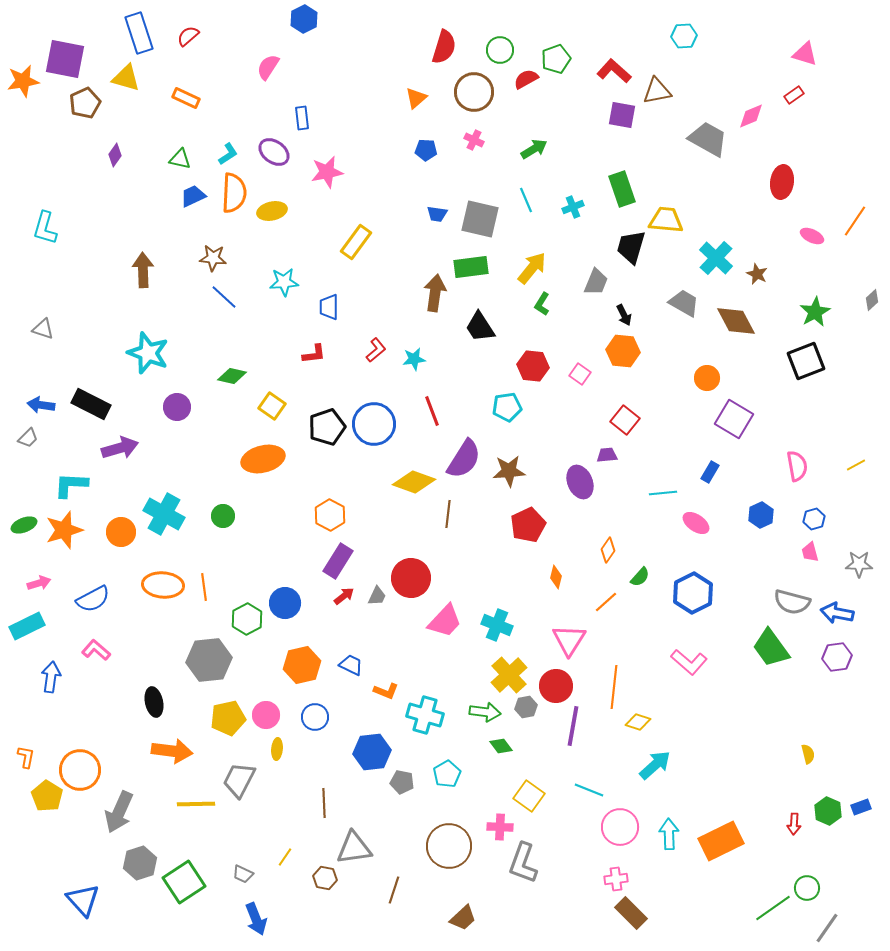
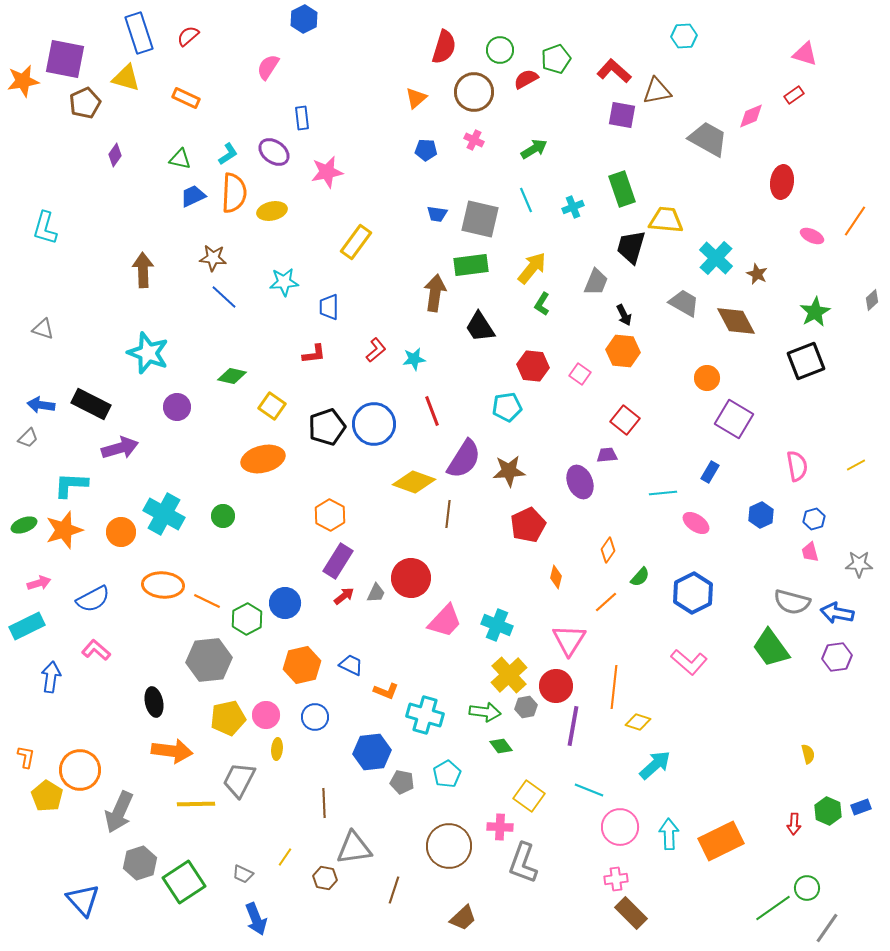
green rectangle at (471, 267): moved 2 px up
orange line at (204, 587): moved 3 px right, 14 px down; rotated 56 degrees counterclockwise
gray trapezoid at (377, 596): moved 1 px left, 3 px up
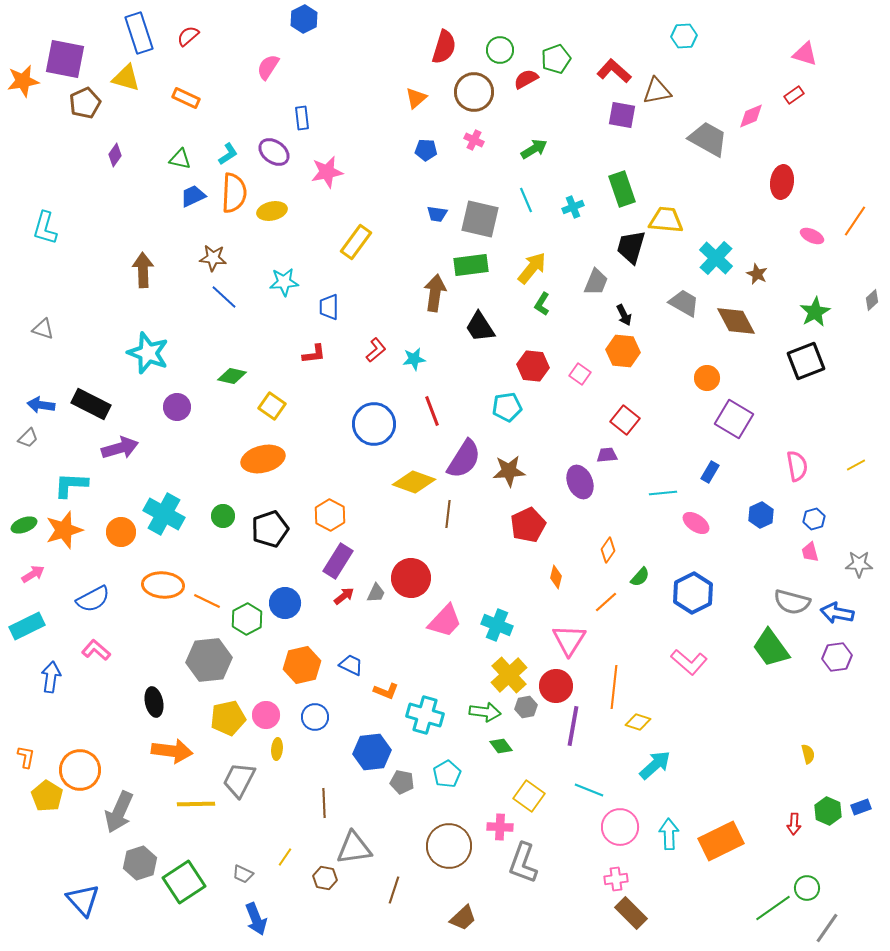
black pentagon at (327, 427): moved 57 px left, 102 px down
pink arrow at (39, 583): moved 6 px left, 9 px up; rotated 15 degrees counterclockwise
